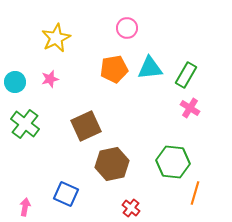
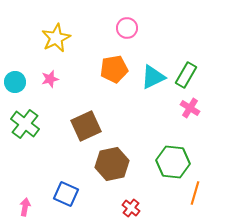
cyan triangle: moved 3 px right, 9 px down; rotated 20 degrees counterclockwise
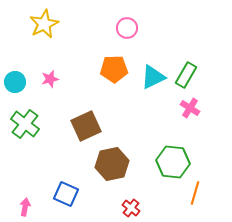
yellow star: moved 12 px left, 14 px up
orange pentagon: rotated 8 degrees clockwise
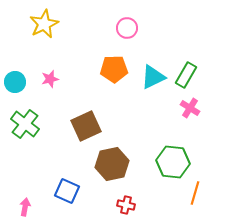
blue square: moved 1 px right, 3 px up
red cross: moved 5 px left, 3 px up; rotated 24 degrees counterclockwise
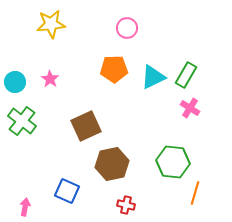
yellow star: moved 7 px right; rotated 20 degrees clockwise
pink star: rotated 24 degrees counterclockwise
green cross: moved 3 px left, 3 px up
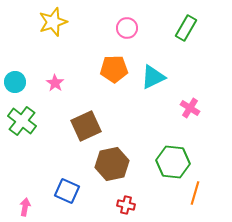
yellow star: moved 2 px right, 2 px up; rotated 12 degrees counterclockwise
green rectangle: moved 47 px up
pink star: moved 5 px right, 4 px down
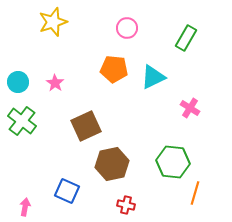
green rectangle: moved 10 px down
orange pentagon: rotated 8 degrees clockwise
cyan circle: moved 3 px right
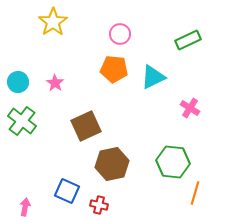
yellow star: rotated 16 degrees counterclockwise
pink circle: moved 7 px left, 6 px down
green rectangle: moved 2 px right, 2 px down; rotated 35 degrees clockwise
red cross: moved 27 px left
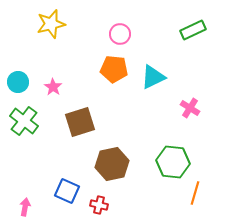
yellow star: moved 2 px left, 2 px down; rotated 20 degrees clockwise
green rectangle: moved 5 px right, 10 px up
pink star: moved 2 px left, 4 px down
green cross: moved 2 px right
brown square: moved 6 px left, 4 px up; rotated 8 degrees clockwise
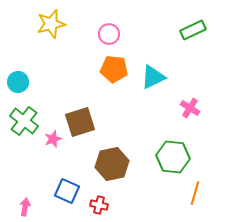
pink circle: moved 11 px left
pink star: moved 52 px down; rotated 18 degrees clockwise
green hexagon: moved 5 px up
